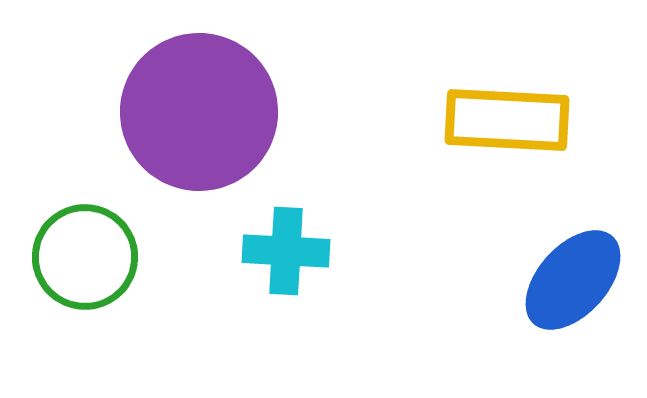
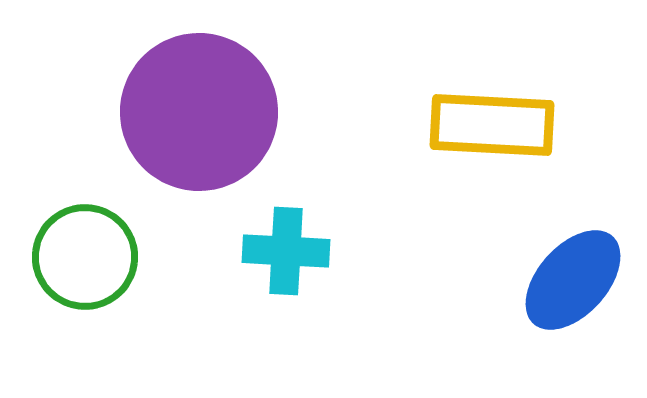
yellow rectangle: moved 15 px left, 5 px down
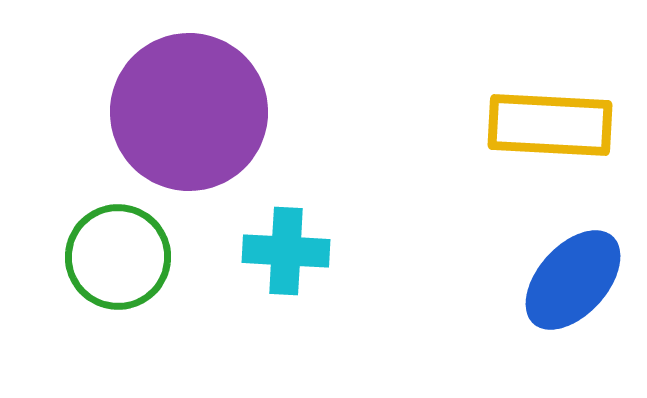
purple circle: moved 10 px left
yellow rectangle: moved 58 px right
green circle: moved 33 px right
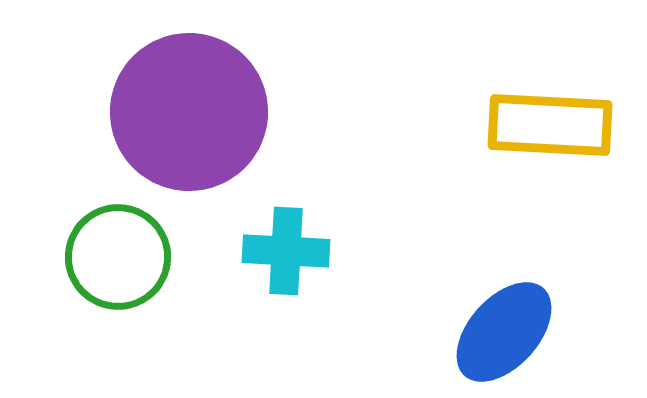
blue ellipse: moved 69 px left, 52 px down
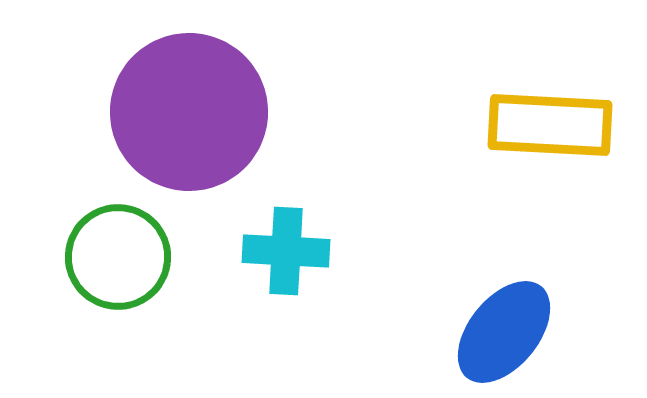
blue ellipse: rotated 3 degrees counterclockwise
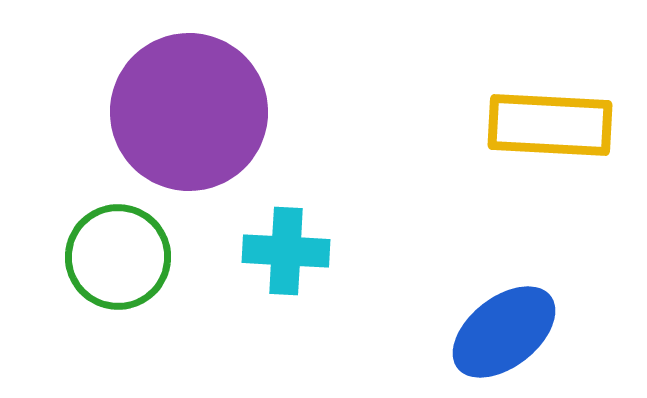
blue ellipse: rotated 13 degrees clockwise
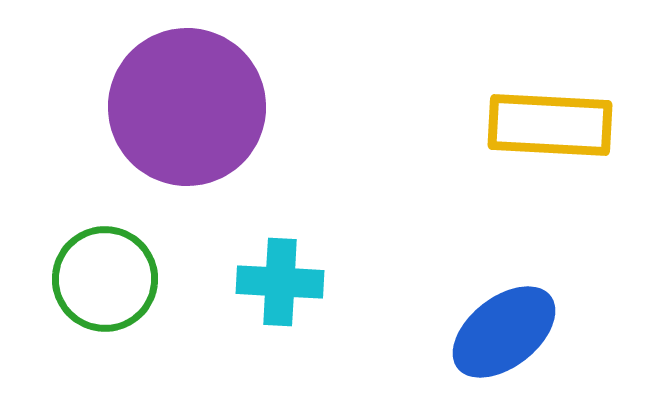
purple circle: moved 2 px left, 5 px up
cyan cross: moved 6 px left, 31 px down
green circle: moved 13 px left, 22 px down
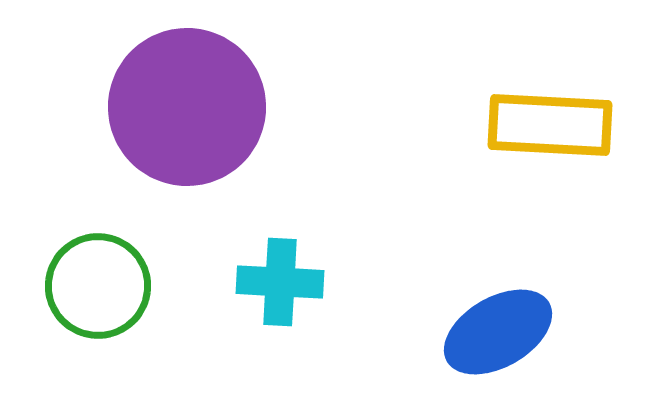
green circle: moved 7 px left, 7 px down
blue ellipse: moved 6 px left; rotated 8 degrees clockwise
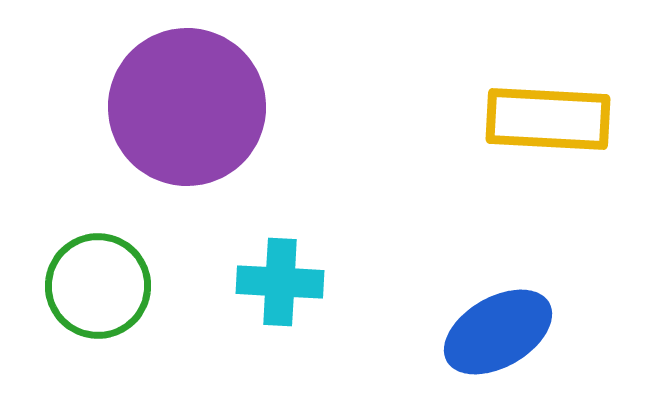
yellow rectangle: moved 2 px left, 6 px up
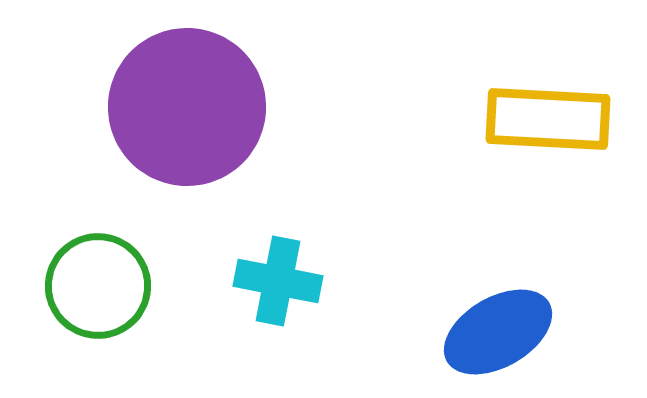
cyan cross: moved 2 px left, 1 px up; rotated 8 degrees clockwise
